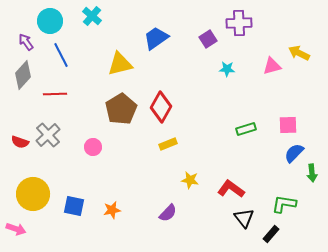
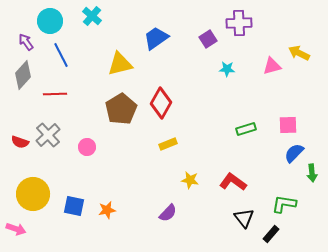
red diamond: moved 4 px up
pink circle: moved 6 px left
red L-shape: moved 2 px right, 7 px up
orange star: moved 5 px left
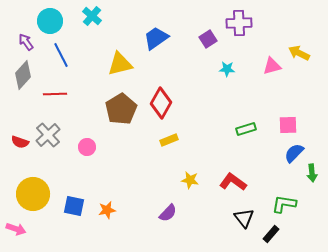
yellow rectangle: moved 1 px right, 4 px up
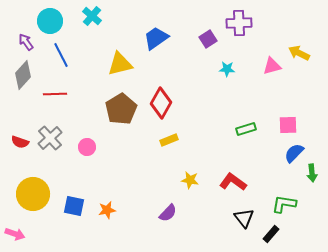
gray cross: moved 2 px right, 3 px down
pink arrow: moved 1 px left, 5 px down
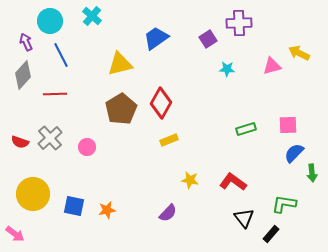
purple arrow: rotated 12 degrees clockwise
pink arrow: rotated 18 degrees clockwise
